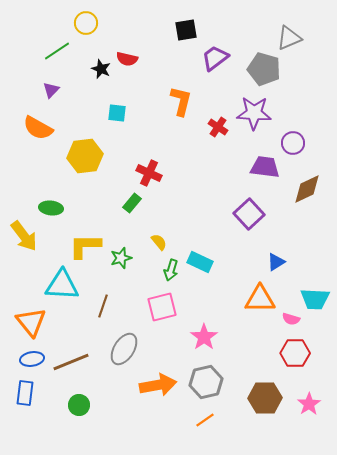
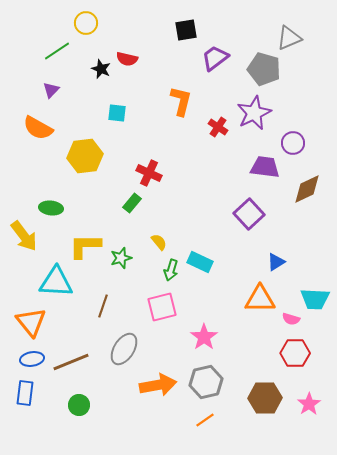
purple star at (254, 113): rotated 28 degrees counterclockwise
cyan triangle at (62, 285): moved 6 px left, 3 px up
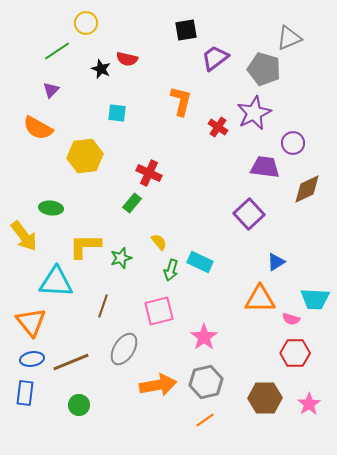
pink square at (162, 307): moved 3 px left, 4 px down
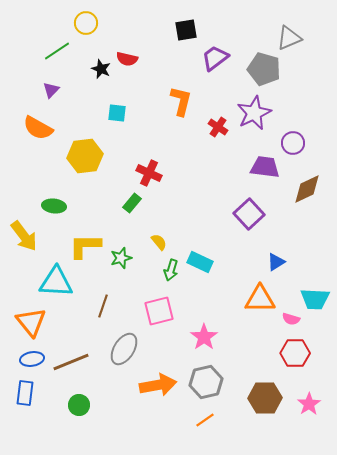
green ellipse at (51, 208): moved 3 px right, 2 px up
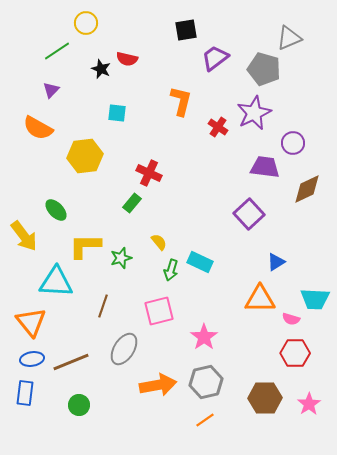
green ellipse at (54, 206): moved 2 px right, 4 px down; rotated 40 degrees clockwise
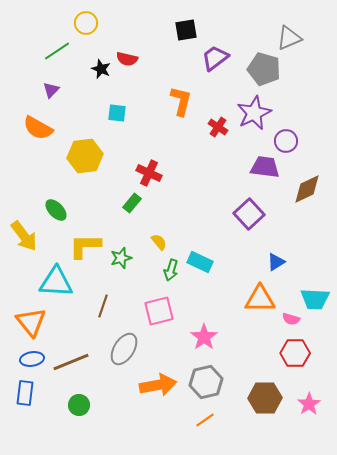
purple circle at (293, 143): moved 7 px left, 2 px up
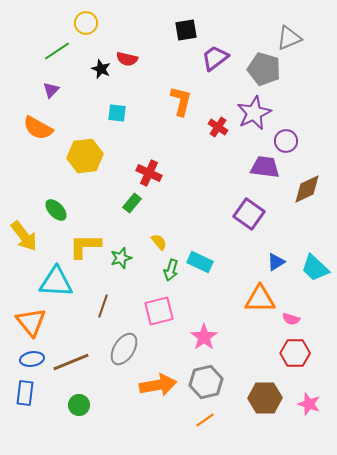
purple square at (249, 214): rotated 12 degrees counterclockwise
cyan trapezoid at (315, 299): moved 31 px up; rotated 40 degrees clockwise
pink star at (309, 404): rotated 20 degrees counterclockwise
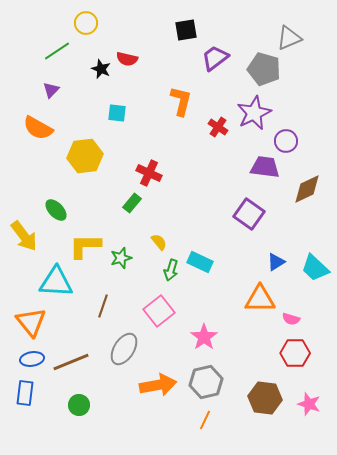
pink square at (159, 311): rotated 24 degrees counterclockwise
brown hexagon at (265, 398): rotated 8 degrees clockwise
orange line at (205, 420): rotated 30 degrees counterclockwise
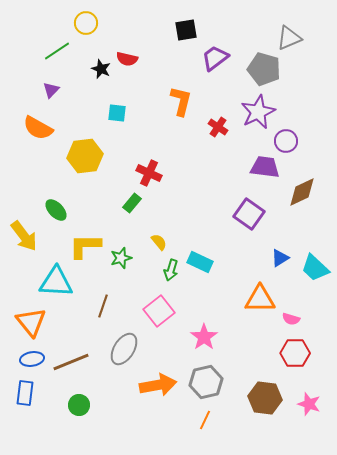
purple star at (254, 113): moved 4 px right, 1 px up
brown diamond at (307, 189): moved 5 px left, 3 px down
blue triangle at (276, 262): moved 4 px right, 4 px up
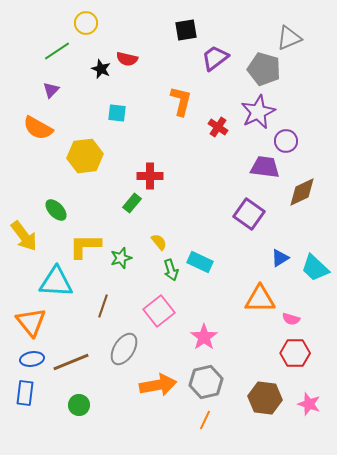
red cross at (149, 173): moved 1 px right, 3 px down; rotated 25 degrees counterclockwise
green arrow at (171, 270): rotated 35 degrees counterclockwise
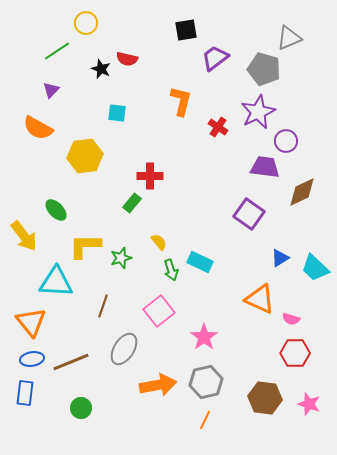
orange triangle at (260, 299): rotated 24 degrees clockwise
green circle at (79, 405): moved 2 px right, 3 px down
